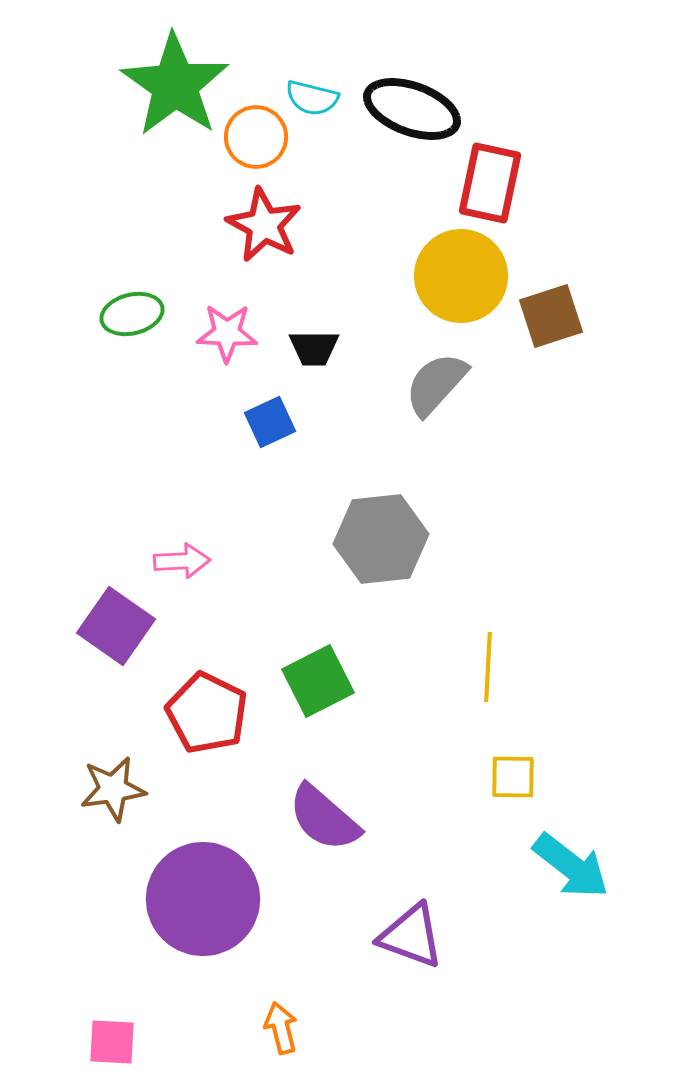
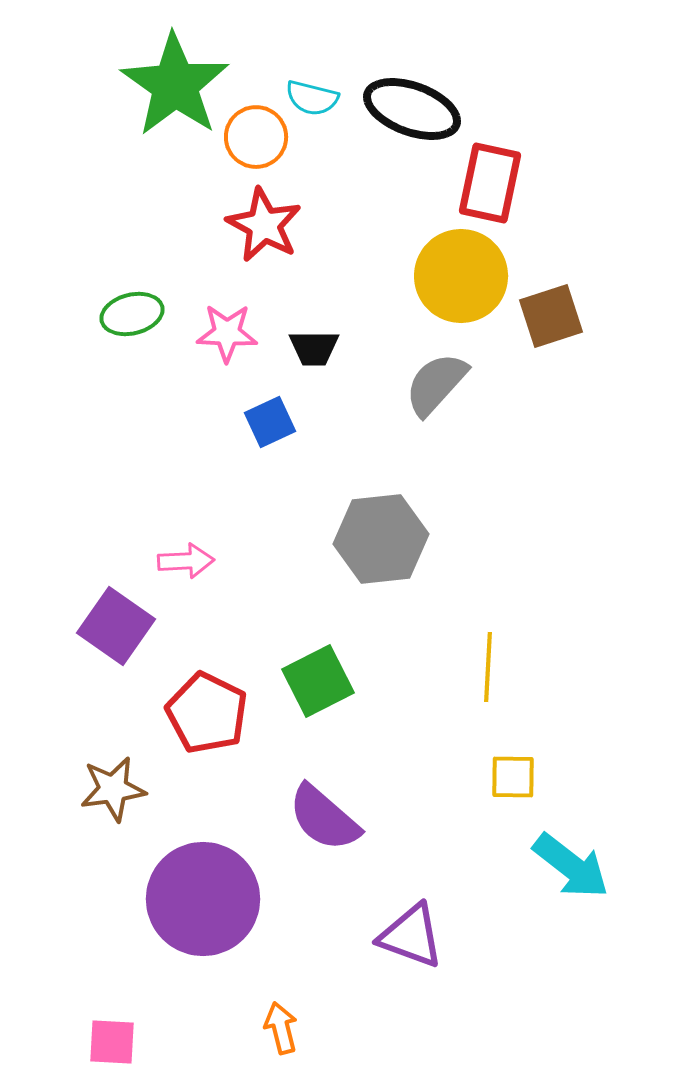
pink arrow: moved 4 px right
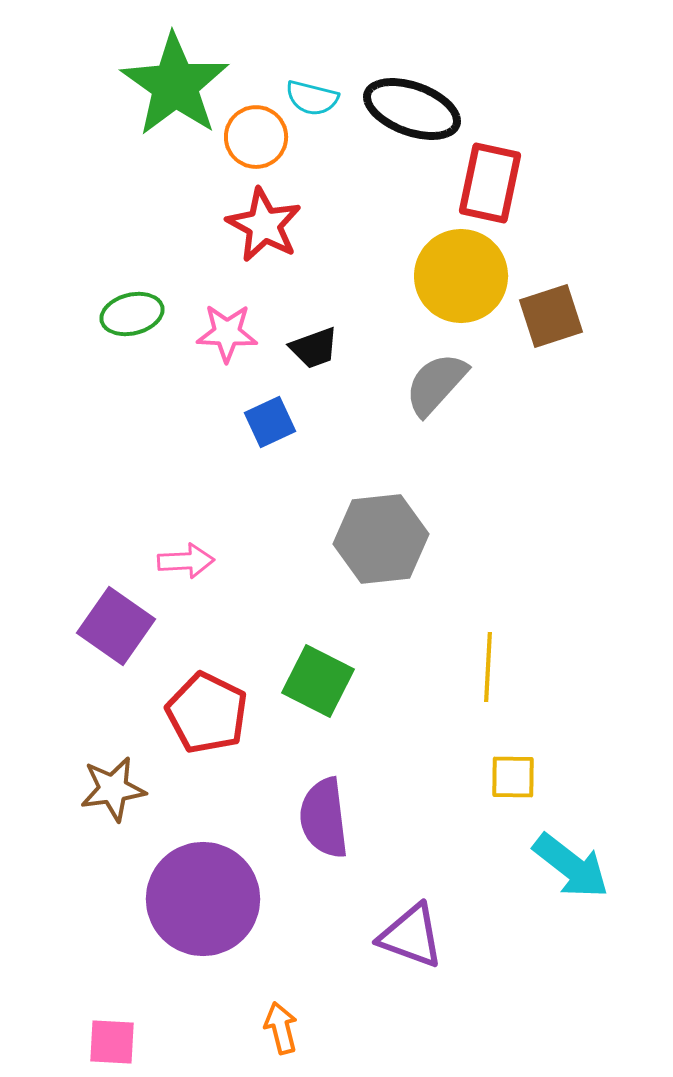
black trapezoid: rotated 20 degrees counterclockwise
green square: rotated 36 degrees counterclockwise
purple semicircle: rotated 42 degrees clockwise
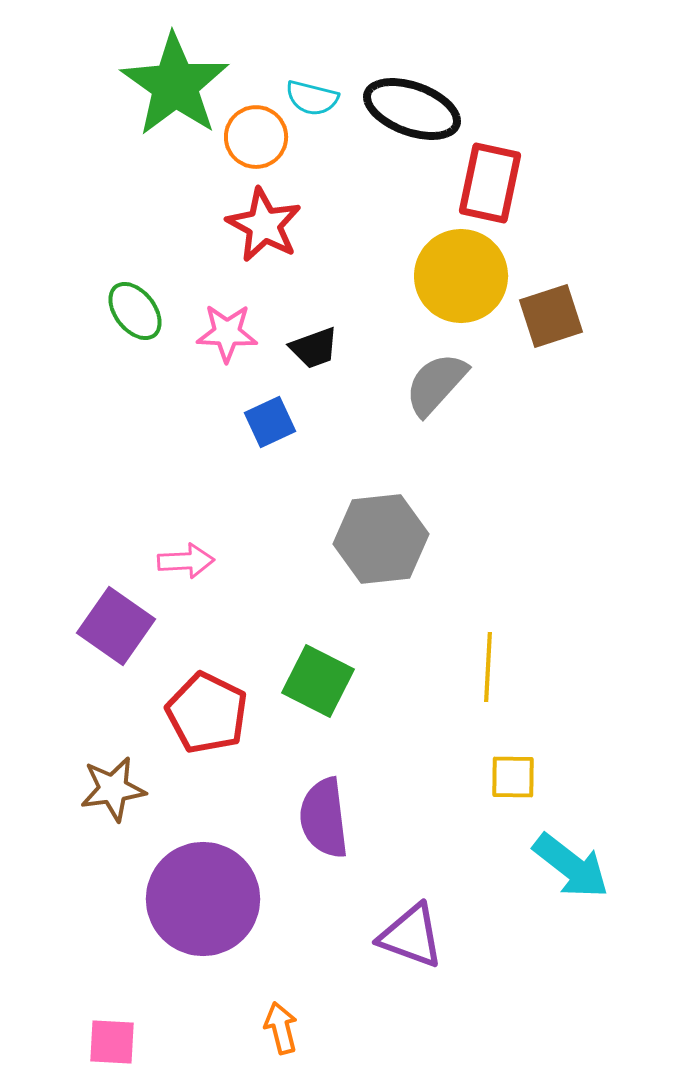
green ellipse: moved 3 px right, 3 px up; rotated 66 degrees clockwise
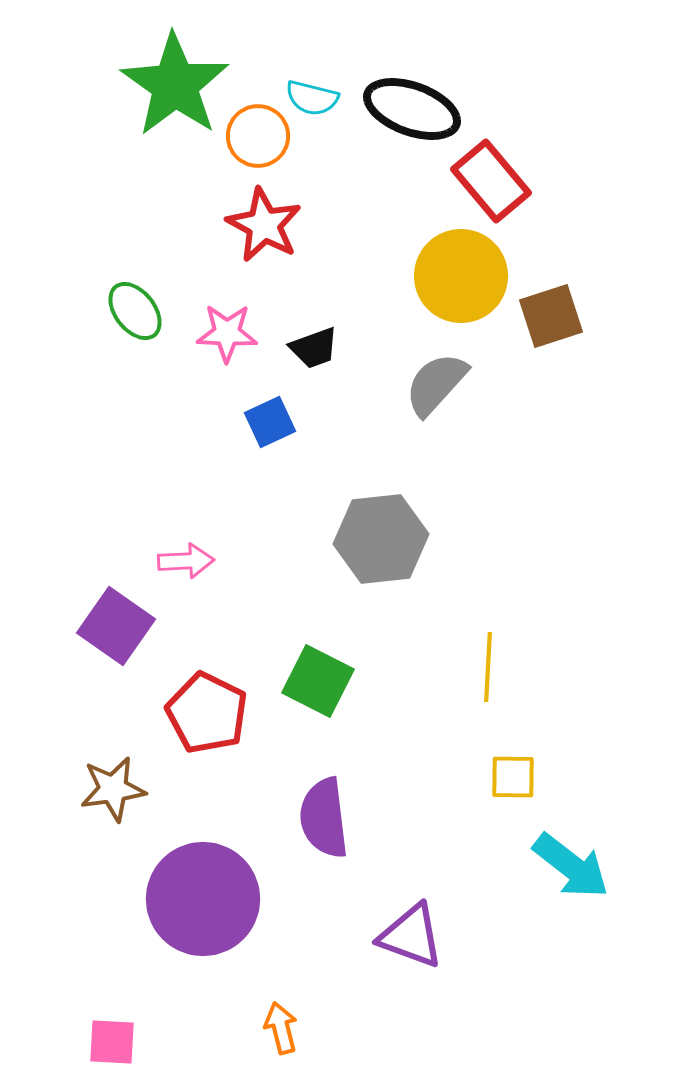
orange circle: moved 2 px right, 1 px up
red rectangle: moved 1 px right, 2 px up; rotated 52 degrees counterclockwise
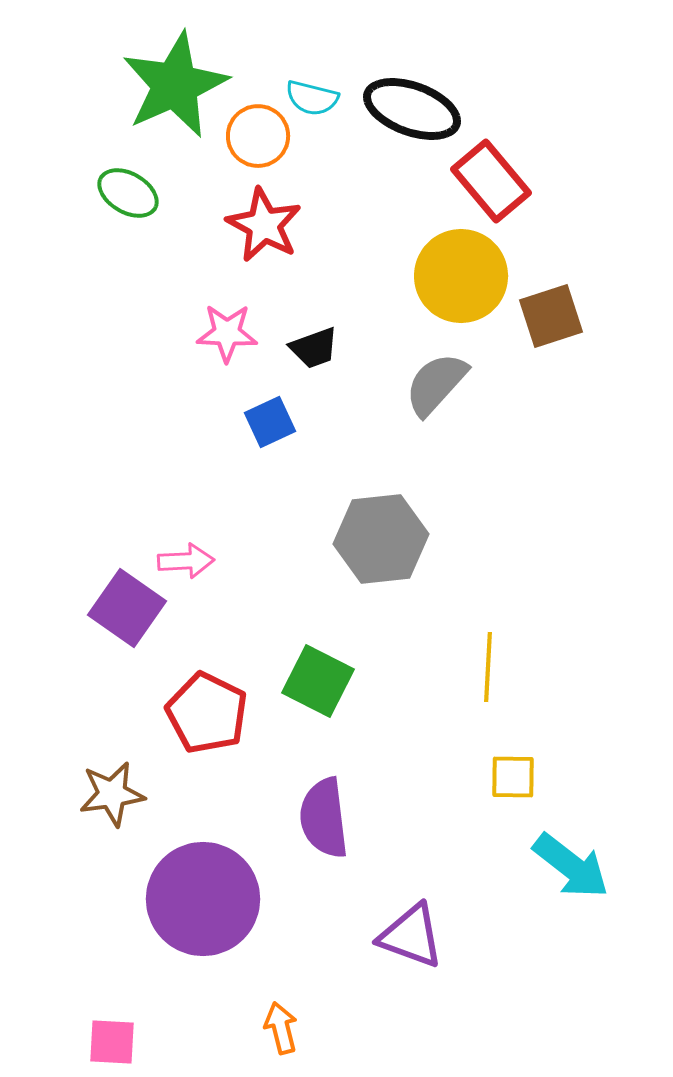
green star: rotated 13 degrees clockwise
green ellipse: moved 7 px left, 118 px up; rotated 22 degrees counterclockwise
purple square: moved 11 px right, 18 px up
brown star: moved 1 px left, 5 px down
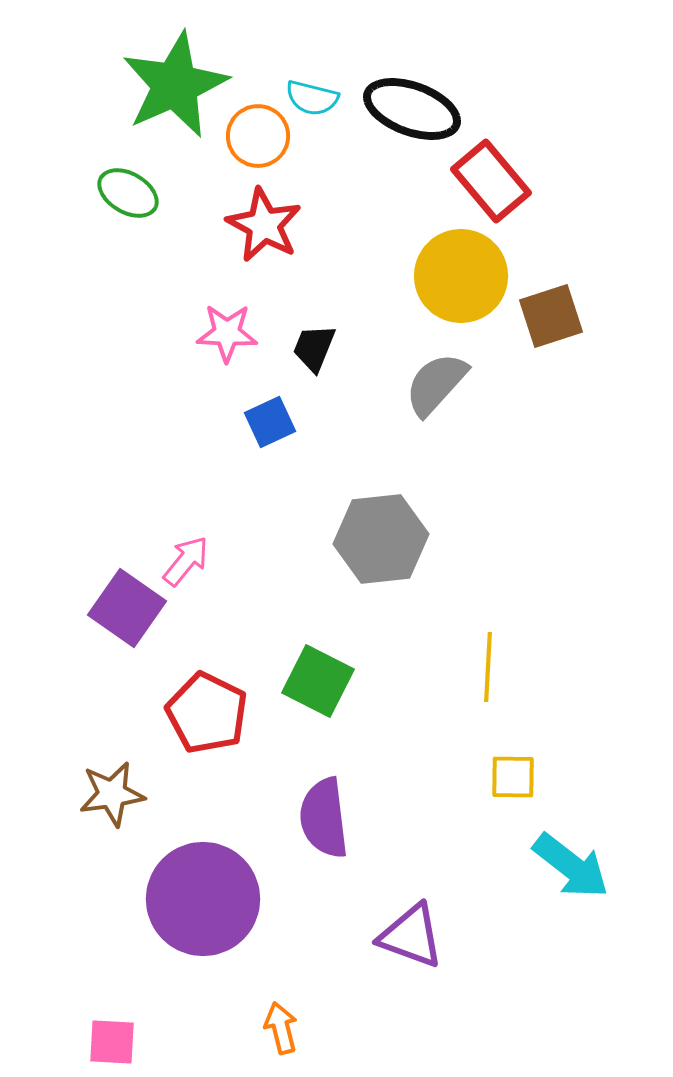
black trapezoid: rotated 132 degrees clockwise
pink arrow: rotated 48 degrees counterclockwise
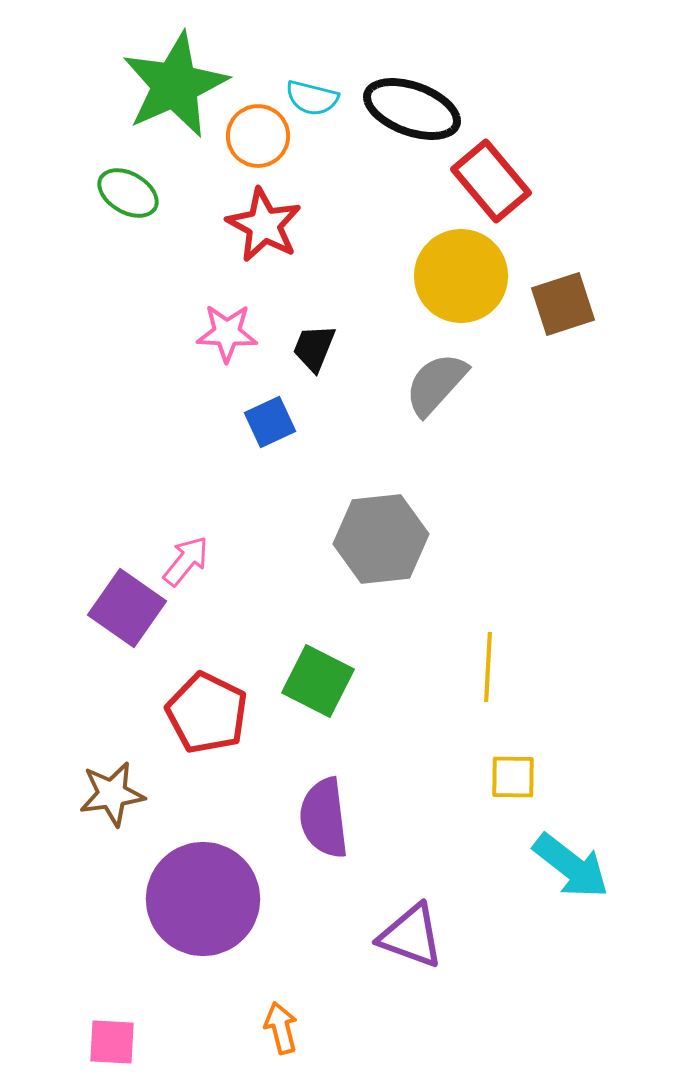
brown square: moved 12 px right, 12 px up
